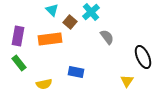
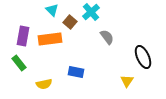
purple rectangle: moved 5 px right
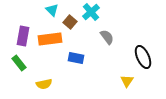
blue rectangle: moved 14 px up
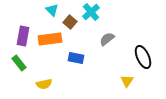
gray semicircle: moved 2 px down; rotated 91 degrees counterclockwise
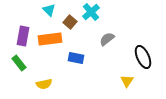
cyan triangle: moved 3 px left
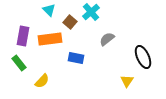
yellow semicircle: moved 2 px left, 3 px up; rotated 35 degrees counterclockwise
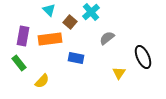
gray semicircle: moved 1 px up
yellow triangle: moved 8 px left, 8 px up
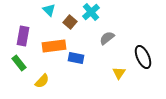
orange rectangle: moved 4 px right, 7 px down
